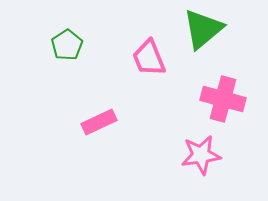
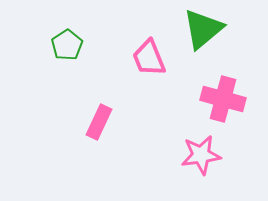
pink rectangle: rotated 40 degrees counterclockwise
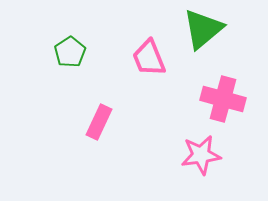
green pentagon: moved 3 px right, 7 px down
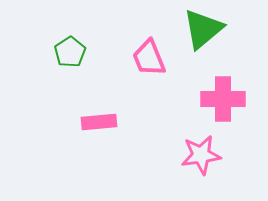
pink cross: rotated 15 degrees counterclockwise
pink rectangle: rotated 60 degrees clockwise
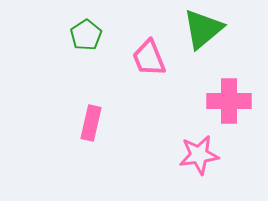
green pentagon: moved 16 px right, 17 px up
pink cross: moved 6 px right, 2 px down
pink rectangle: moved 8 px left, 1 px down; rotated 72 degrees counterclockwise
pink star: moved 2 px left
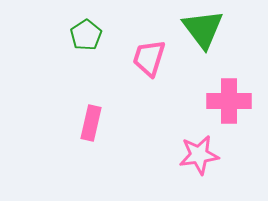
green triangle: rotated 27 degrees counterclockwise
pink trapezoid: rotated 39 degrees clockwise
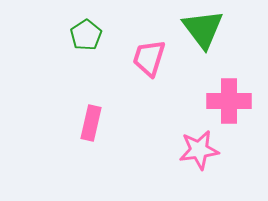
pink star: moved 5 px up
